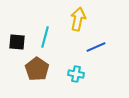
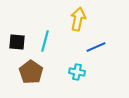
cyan line: moved 4 px down
brown pentagon: moved 6 px left, 3 px down
cyan cross: moved 1 px right, 2 px up
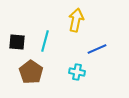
yellow arrow: moved 2 px left, 1 px down
blue line: moved 1 px right, 2 px down
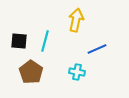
black square: moved 2 px right, 1 px up
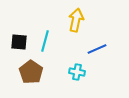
black square: moved 1 px down
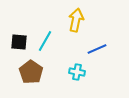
cyan line: rotated 15 degrees clockwise
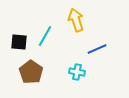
yellow arrow: rotated 30 degrees counterclockwise
cyan line: moved 5 px up
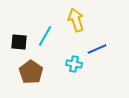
cyan cross: moved 3 px left, 8 px up
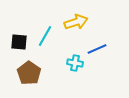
yellow arrow: moved 2 px down; rotated 90 degrees clockwise
cyan cross: moved 1 px right, 1 px up
brown pentagon: moved 2 px left, 1 px down
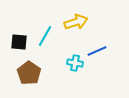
blue line: moved 2 px down
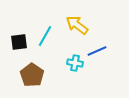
yellow arrow: moved 1 px right, 3 px down; rotated 125 degrees counterclockwise
black square: rotated 12 degrees counterclockwise
brown pentagon: moved 3 px right, 2 px down
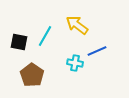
black square: rotated 18 degrees clockwise
